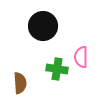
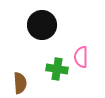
black circle: moved 1 px left, 1 px up
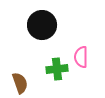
green cross: rotated 15 degrees counterclockwise
brown semicircle: rotated 15 degrees counterclockwise
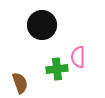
pink semicircle: moved 3 px left
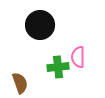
black circle: moved 2 px left
green cross: moved 1 px right, 2 px up
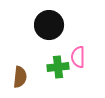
black circle: moved 9 px right
brown semicircle: moved 6 px up; rotated 25 degrees clockwise
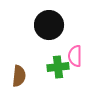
pink semicircle: moved 3 px left, 1 px up
brown semicircle: moved 1 px left, 1 px up
